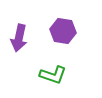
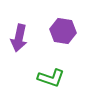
green L-shape: moved 2 px left, 3 px down
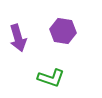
purple arrow: moved 1 px left; rotated 28 degrees counterclockwise
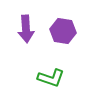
purple arrow: moved 8 px right, 9 px up; rotated 12 degrees clockwise
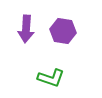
purple arrow: rotated 8 degrees clockwise
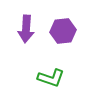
purple hexagon: rotated 15 degrees counterclockwise
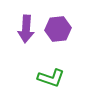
purple hexagon: moved 5 px left, 2 px up
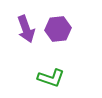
purple arrow: rotated 24 degrees counterclockwise
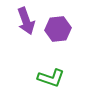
purple arrow: moved 8 px up
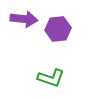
purple arrow: moved 2 px left, 2 px up; rotated 64 degrees counterclockwise
